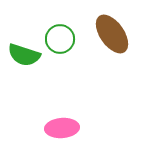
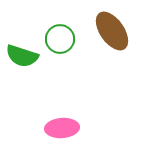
brown ellipse: moved 3 px up
green semicircle: moved 2 px left, 1 px down
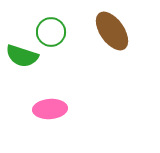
green circle: moved 9 px left, 7 px up
pink ellipse: moved 12 px left, 19 px up
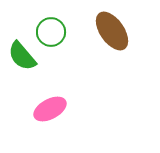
green semicircle: rotated 32 degrees clockwise
pink ellipse: rotated 24 degrees counterclockwise
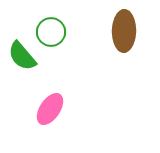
brown ellipse: moved 12 px right; rotated 36 degrees clockwise
pink ellipse: rotated 28 degrees counterclockwise
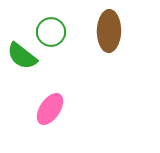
brown ellipse: moved 15 px left
green semicircle: rotated 12 degrees counterclockwise
